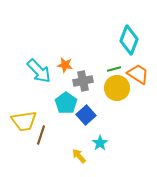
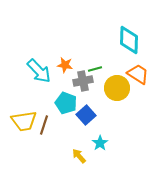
cyan diamond: rotated 20 degrees counterclockwise
green line: moved 19 px left
cyan pentagon: rotated 15 degrees counterclockwise
brown line: moved 3 px right, 10 px up
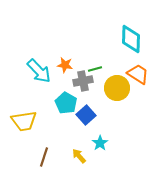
cyan diamond: moved 2 px right, 1 px up
cyan pentagon: rotated 10 degrees clockwise
brown line: moved 32 px down
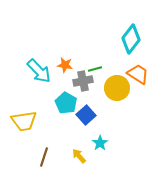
cyan diamond: rotated 36 degrees clockwise
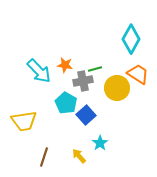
cyan diamond: rotated 8 degrees counterclockwise
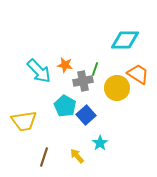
cyan diamond: moved 6 px left, 1 px down; rotated 60 degrees clockwise
green line: rotated 56 degrees counterclockwise
cyan pentagon: moved 1 px left, 3 px down
yellow arrow: moved 2 px left
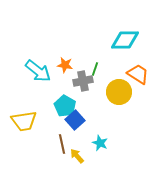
cyan arrow: moved 1 px left; rotated 8 degrees counterclockwise
yellow circle: moved 2 px right, 4 px down
blue square: moved 11 px left, 5 px down
cyan star: rotated 14 degrees counterclockwise
brown line: moved 18 px right, 13 px up; rotated 30 degrees counterclockwise
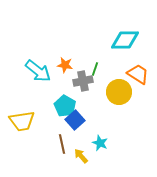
yellow trapezoid: moved 2 px left
yellow arrow: moved 4 px right
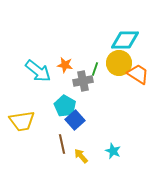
yellow circle: moved 29 px up
cyan star: moved 13 px right, 8 px down
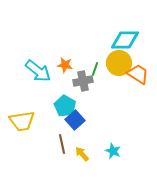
yellow arrow: moved 1 px right, 2 px up
